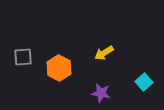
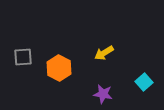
purple star: moved 2 px right, 1 px down
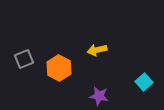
yellow arrow: moved 7 px left, 3 px up; rotated 18 degrees clockwise
gray square: moved 1 px right, 2 px down; rotated 18 degrees counterclockwise
purple star: moved 4 px left, 2 px down
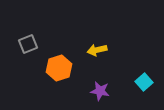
gray square: moved 4 px right, 15 px up
orange hexagon: rotated 15 degrees clockwise
purple star: moved 1 px right, 5 px up
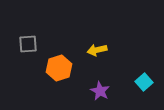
gray square: rotated 18 degrees clockwise
purple star: rotated 18 degrees clockwise
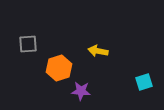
yellow arrow: moved 1 px right, 1 px down; rotated 24 degrees clockwise
cyan square: rotated 24 degrees clockwise
purple star: moved 19 px left; rotated 24 degrees counterclockwise
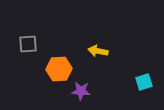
orange hexagon: moved 1 px down; rotated 15 degrees clockwise
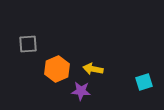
yellow arrow: moved 5 px left, 18 px down
orange hexagon: moved 2 px left; rotated 20 degrees counterclockwise
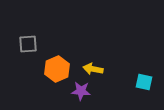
cyan square: rotated 30 degrees clockwise
